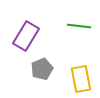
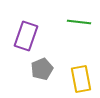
green line: moved 4 px up
purple rectangle: rotated 12 degrees counterclockwise
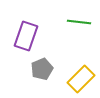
yellow rectangle: rotated 56 degrees clockwise
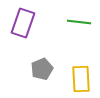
purple rectangle: moved 3 px left, 13 px up
yellow rectangle: rotated 48 degrees counterclockwise
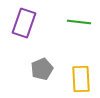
purple rectangle: moved 1 px right
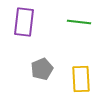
purple rectangle: moved 1 px up; rotated 12 degrees counterclockwise
